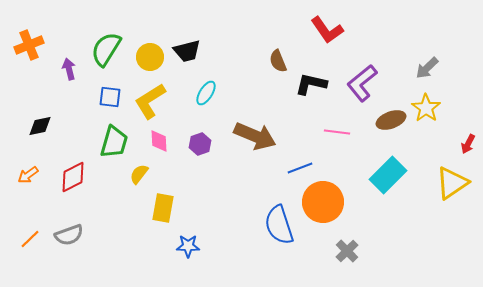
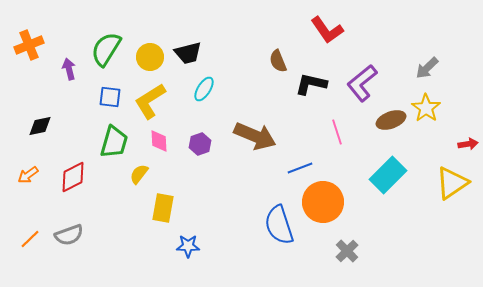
black trapezoid: moved 1 px right, 2 px down
cyan ellipse: moved 2 px left, 4 px up
pink line: rotated 65 degrees clockwise
red arrow: rotated 126 degrees counterclockwise
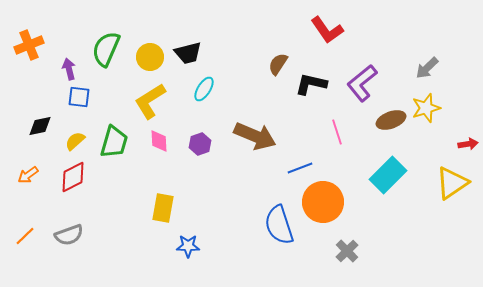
green semicircle: rotated 9 degrees counterclockwise
brown semicircle: moved 3 px down; rotated 55 degrees clockwise
blue square: moved 31 px left
yellow star: rotated 20 degrees clockwise
yellow semicircle: moved 64 px left, 33 px up; rotated 10 degrees clockwise
orange line: moved 5 px left, 3 px up
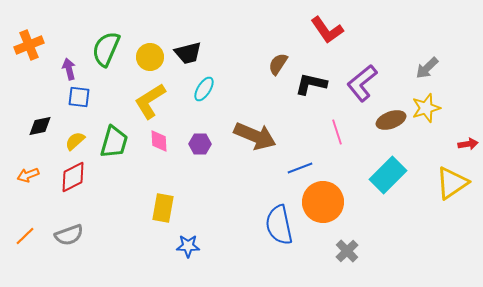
purple hexagon: rotated 20 degrees clockwise
orange arrow: rotated 15 degrees clockwise
blue semicircle: rotated 6 degrees clockwise
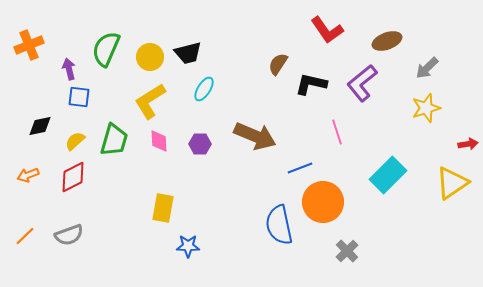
brown ellipse: moved 4 px left, 79 px up
green trapezoid: moved 2 px up
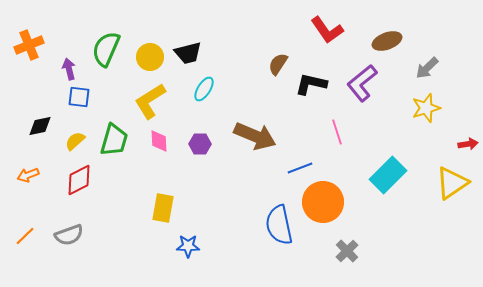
red diamond: moved 6 px right, 3 px down
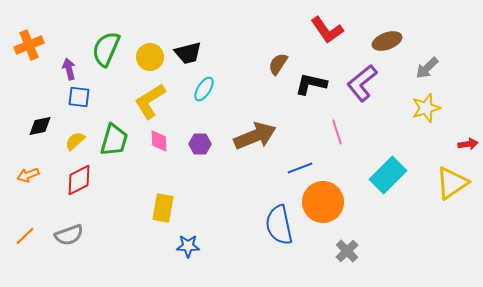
brown arrow: rotated 45 degrees counterclockwise
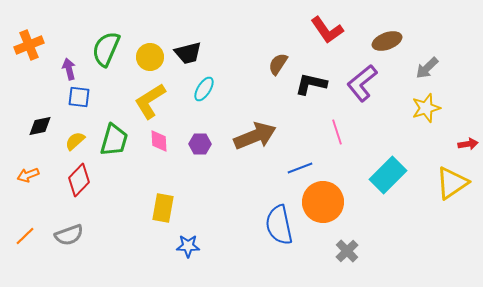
red diamond: rotated 20 degrees counterclockwise
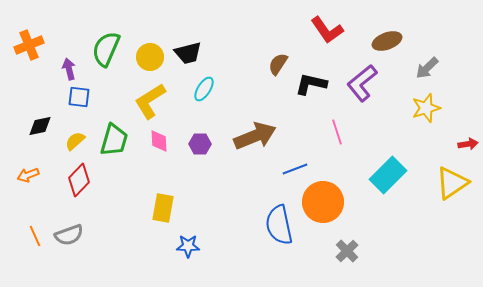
blue line: moved 5 px left, 1 px down
orange line: moved 10 px right; rotated 70 degrees counterclockwise
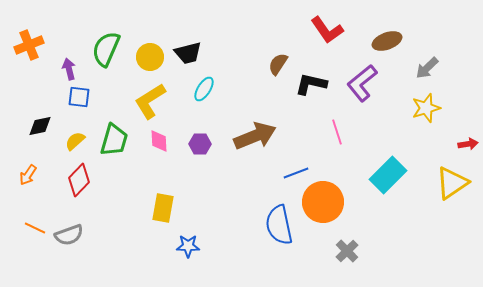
blue line: moved 1 px right, 4 px down
orange arrow: rotated 35 degrees counterclockwise
orange line: moved 8 px up; rotated 40 degrees counterclockwise
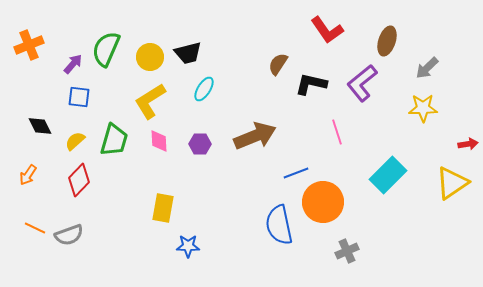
brown ellipse: rotated 52 degrees counterclockwise
purple arrow: moved 4 px right, 5 px up; rotated 55 degrees clockwise
yellow star: moved 3 px left; rotated 16 degrees clockwise
black diamond: rotated 75 degrees clockwise
gray cross: rotated 20 degrees clockwise
